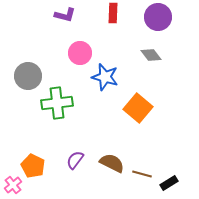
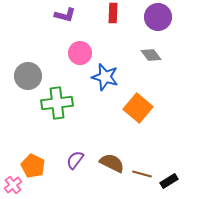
black rectangle: moved 2 px up
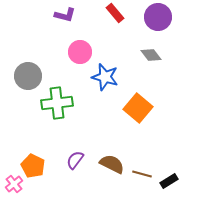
red rectangle: moved 2 px right; rotated 42 degrees counterclockwise
pink circle: moved 1 px up
brown semicircle: moved 1 px down
pink cross: moved 1 px right, 1 px up
